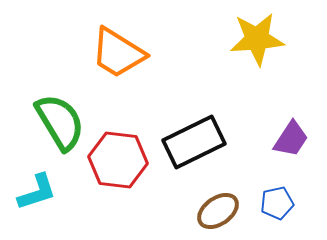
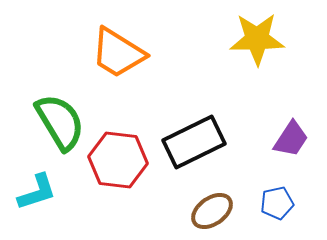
yellow star: rotated 4 degrees clockwise
brown ellipse: moved 6 px left
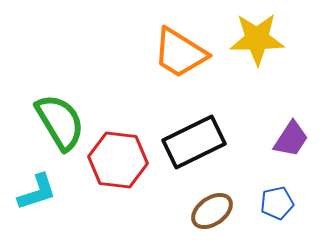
orange trapezoid: moved 62 px right
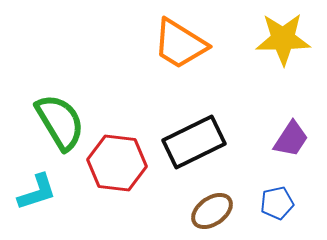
yellow star: moved 26 px right
orange trapezoid: moved 9 px up
red hexagon: moved 1 px left, 3 px down
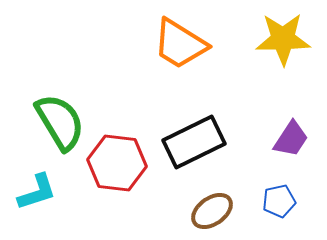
blue pentagon: moved 2 px right, 2 px up
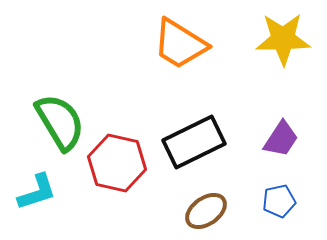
purple trapezoid: moved 10 px left
red hexagon: rotated 6 degrees clockwise
brown ellipse: moved 6 px left
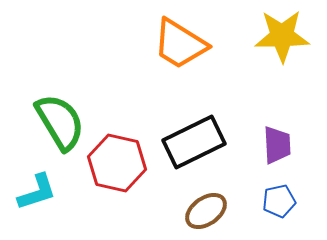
yellow star: moved 1 px left, 3 px up
purple trapezoid: moved 4 px left, 6 px down; rotated 36 degrees counterclockwise
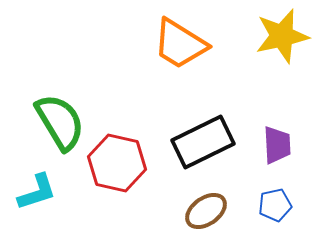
yellow star: rotated 12 degrees counterclockwise
black rectangle: moved 9 px right
blue pentagon: moved 4 px left, 4 px down
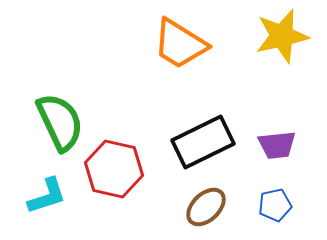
green semicircle: rotated 6 degrees clockwise
purple trapezoid: rotated 87 degrees clockwise
red hexagon: moved 3 px left, 6 px down
cyan L-shape: moved 10 px right, 4 px down
brown ellipse: moved 4 px up; rotated 9 degrees counterclockwise
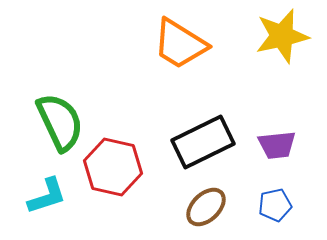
red hexagon: moved 1 px left, 2 px up
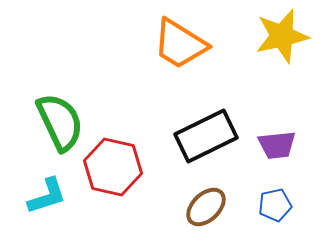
black rectangle: moved 3 px right, 6 px up
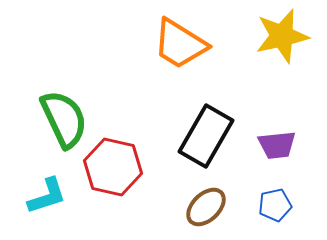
green semicircle: moved 4 px right, 3 px up
black rectangle: rotated 34 degrees counterclockwise
